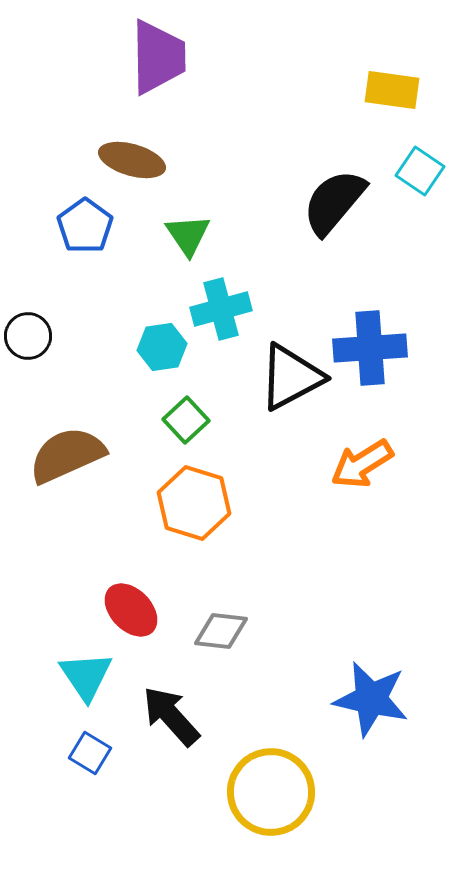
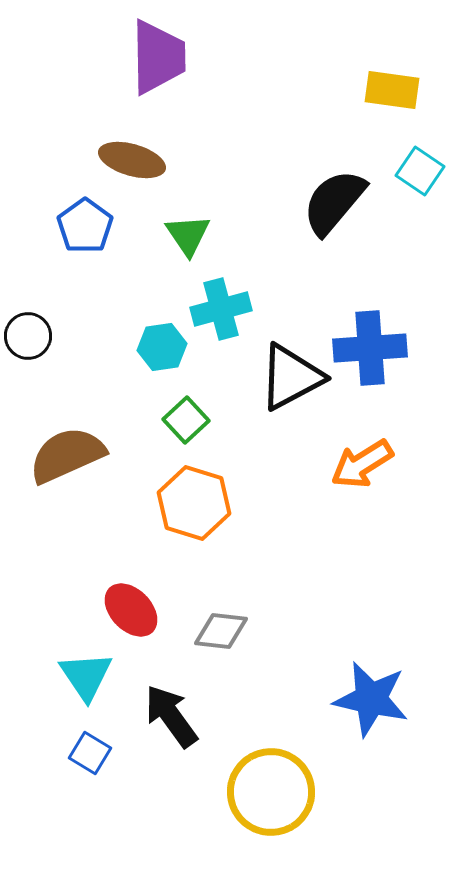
black arrow: rotated 6 degrees clockwise
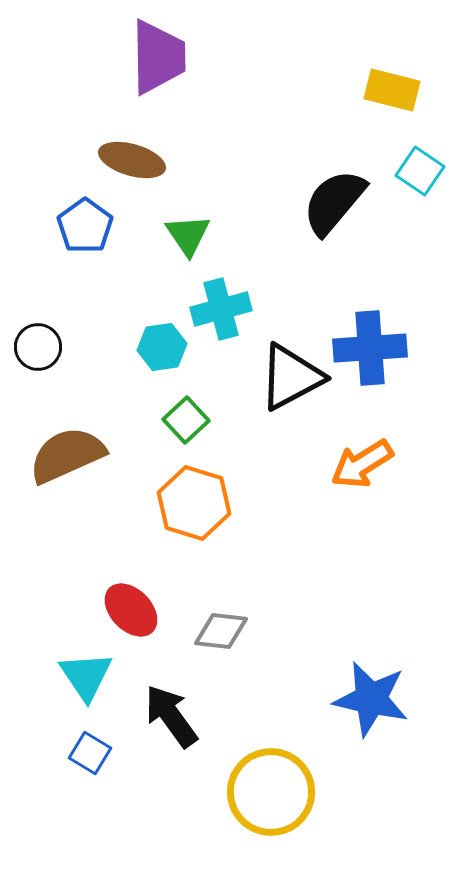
yellow rectangle: rotated 6 degrees clockwise
black circle: moved 10 px right, 11 px down
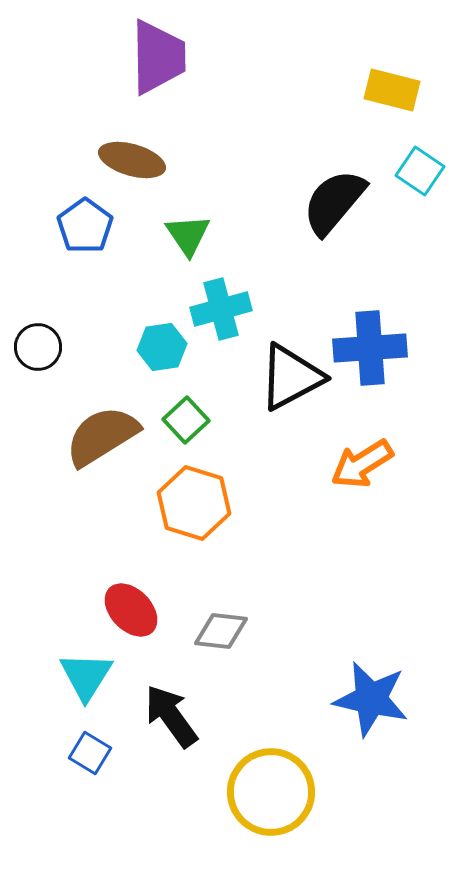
brown semicircle: moved 35 px right, 19 px up; rotated 8 degrees counterclockwise
cyan triangle: rotated 6 degrees clockwise
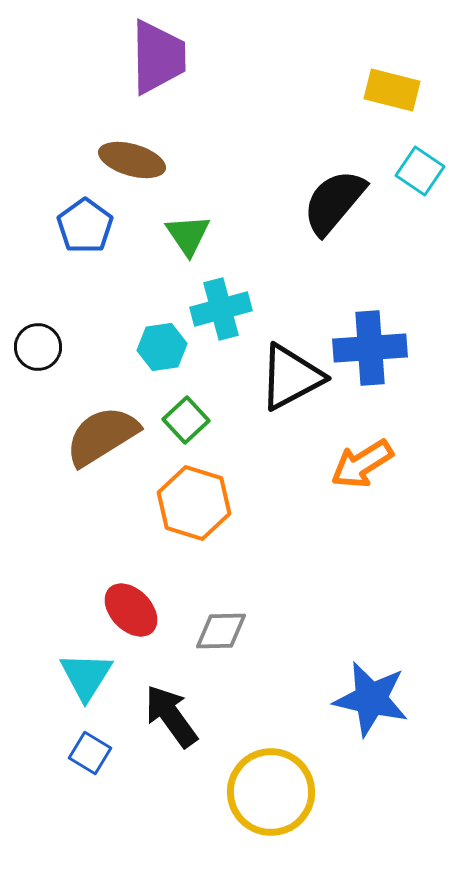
gray diamond: rotated 8 degrees counterclockwise
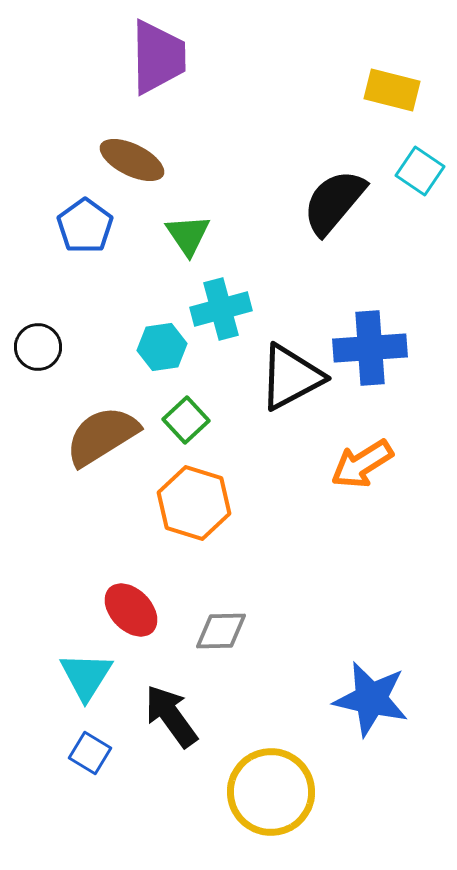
brown ellipse: rotated 10 degrees clockwise
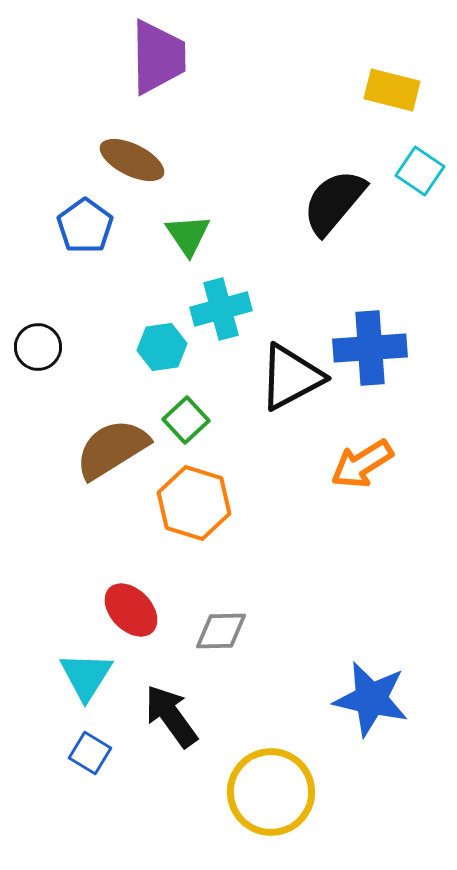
brown semicircle: moved 10 px right, 13 px down
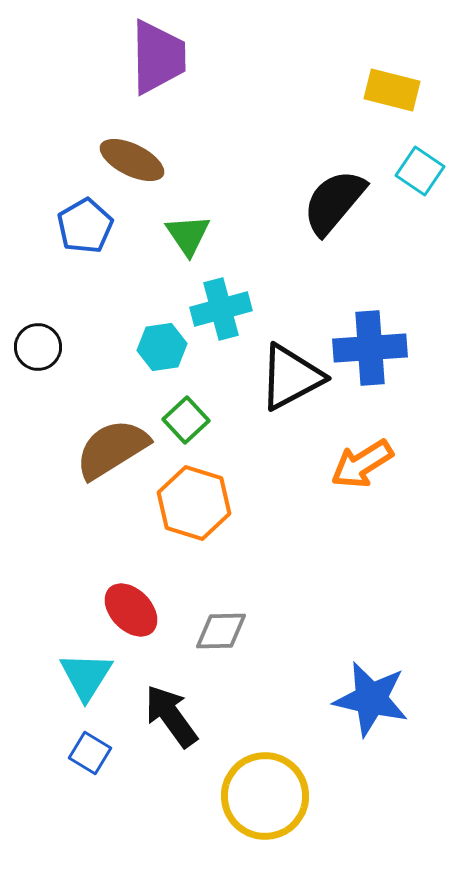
blue pentagon: rotated 6 degrees clockwise
yellow circle: moved 6 px left, 4 px down
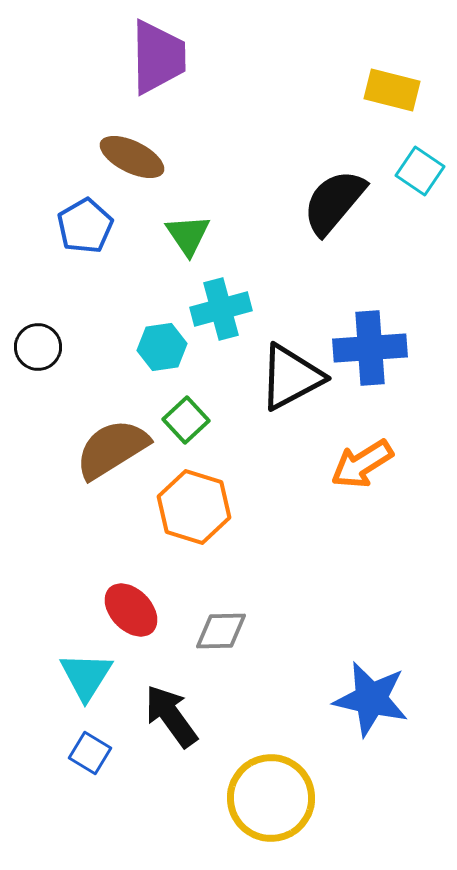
brown ellipse: moved 3 px up
orange hexagon: moved 4 px down
yellow circle: moved 6 px right, 2 px down
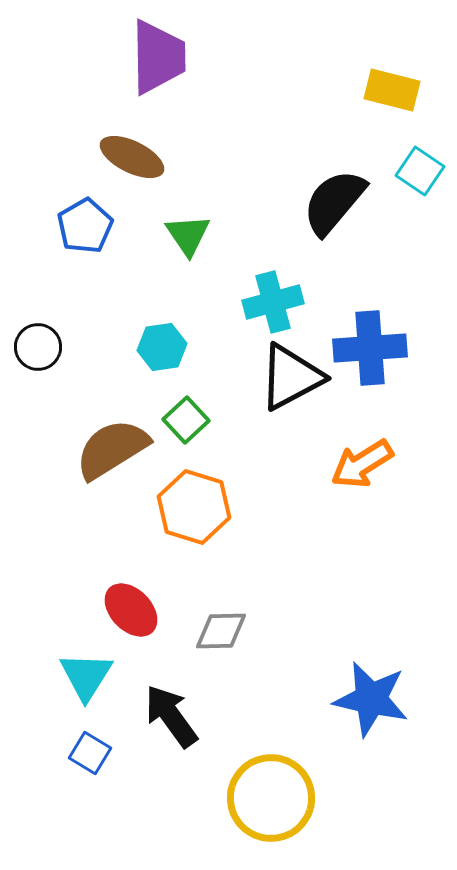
cyan cross: moved 52 px right, 7 px up
